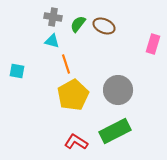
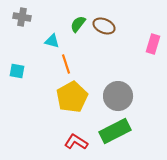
gray cross: moved 31 px left
gray circle: moved 6 px down
yellow pentagon: moved 1 px left, 2 px down
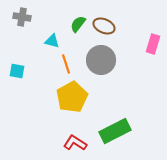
gray circle: moved 17 px left, 36 px up
red L-shape: moved 1 px left, 1 px down
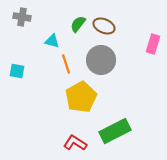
yellow pentagon: moved 9 px right
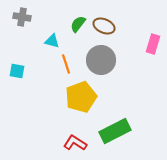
yellow pentagon: rotated 8 degrees clockwise
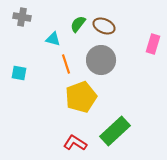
cyan triangle: moved 1 px right, 2 px up
cyan square: moved 2 px right, 2 px down
green rectangle: rotated 16 degrees counterclockwise
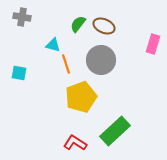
cyan triangle: moved 6 px down
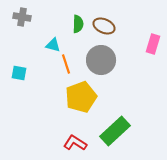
green semicircle: rotated 144 degrees clockwise
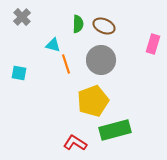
gray cross: rotated 36 degrees clockwise
yellow pentagon: moved 12 px right, 4 px down
green rectangle: moved 1 px up; rotated 28 degrees clockwise
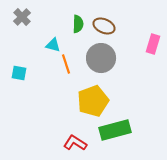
gray circle: moved 2 px up
